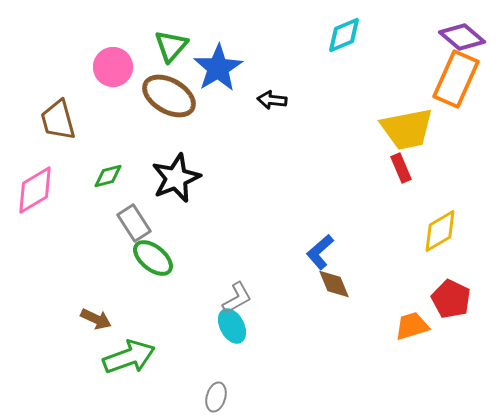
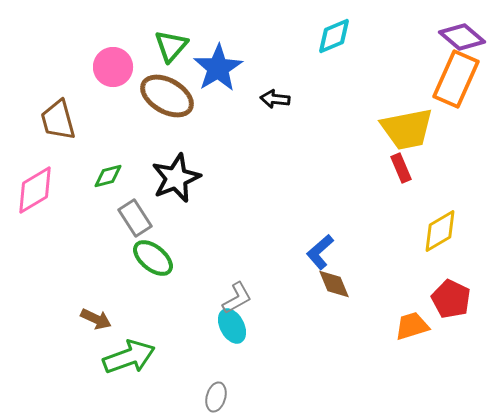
cyan diamond: moved 10 px left, 1 px down
brown ellipse: moved 2 px left
black arrow: moved 3 px right, 1 px up
gray rectangle: moved 1 px right, 5 px up
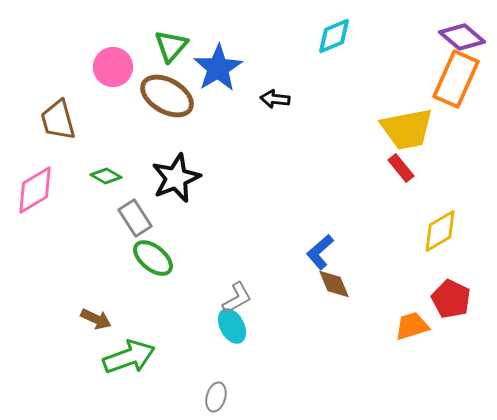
red rectangle: rotated 16 degrees counterclockwise
green diamond: moved 2 px left; rotated 44 degrees clockwise
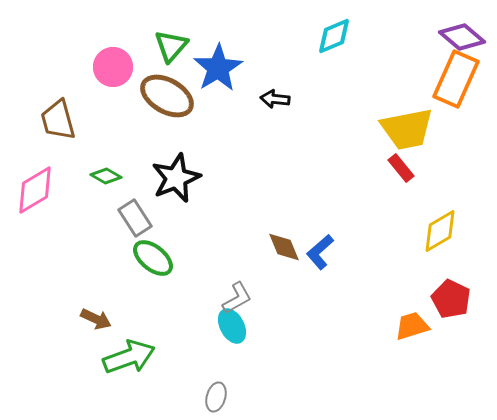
brown diamond: moved 50 px left, 37 px up
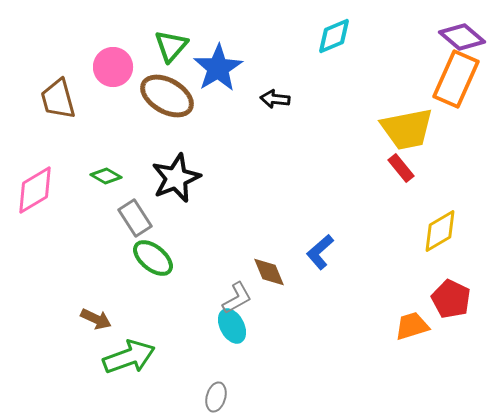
brown trapezoid: moved 21 px up
brown diamond: moved 15 px left, 25 px down
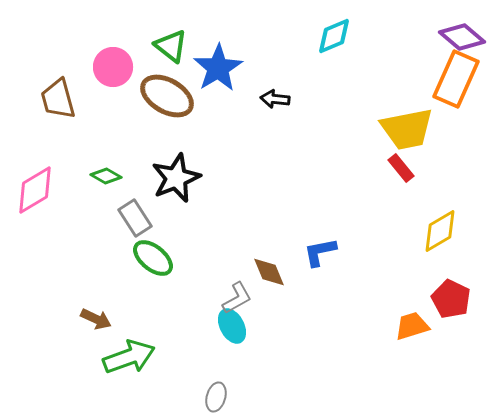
green triangle: rotated 33 degrees counterclockwise
blue L-shape: rotated 30 degrees clockwise
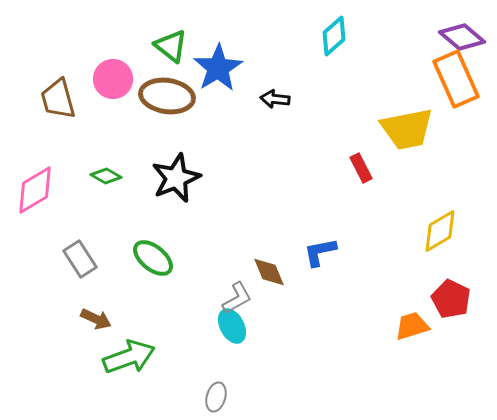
cyan diamond: rotated 18 degrees counterclockwise
pink circle: moved 12 px down
orange rectangle: rotated 48 degrees counterclockwise
brown ellipse: rotated 22 degrees counterclockwise
red rectangle: moved 40 px left; rotated 12 degrees clockwise
gray rectangle: moved 55 px left, 41 px down
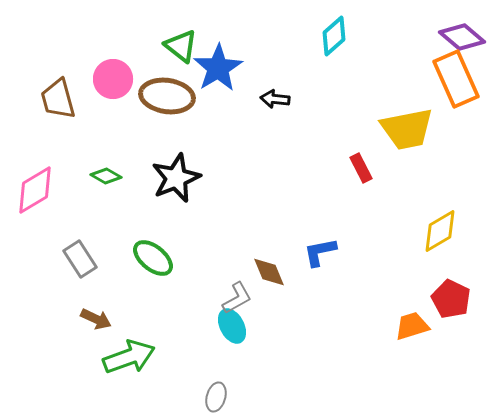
green triangle: moved 10 px right
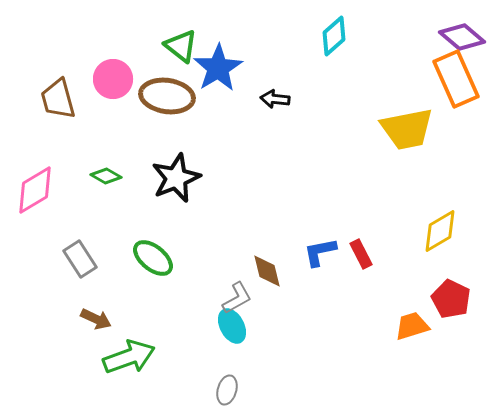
red rectangle: moved 86 px down
brown diamond: moved 2 px left, 1 px up; rotated 9 degrees clockwise
gray ellipse: moved 11 px right, 7 px up
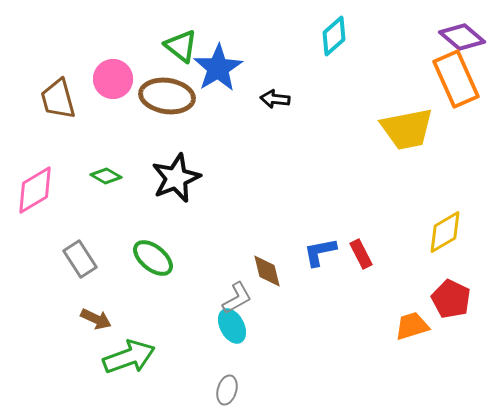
yellow diamond: moved 5 px right, 1 px down
